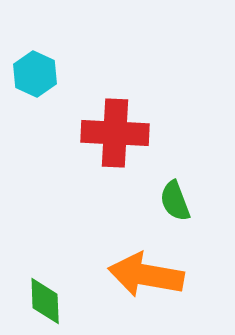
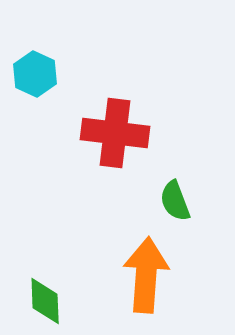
red cross: rotated 4 degrees clockwise
orange arrow: rotated 84 degrees clockwise
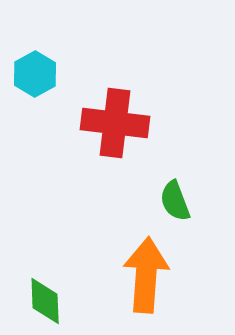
cyan hexagon: rotated 6 degrees clockwise
red cross: moved 10 px up
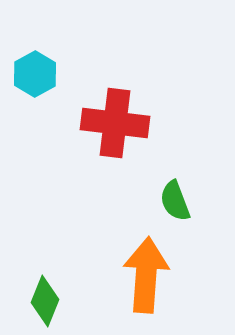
green diamond: rotated 24 degrees clockwise
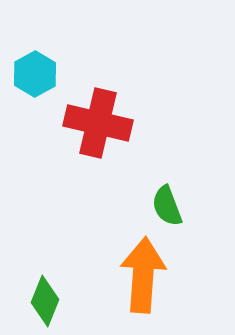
red cross: moved 17 px left; rotated 6 degrees clockwise
green semicircle: moved 8 px left, 5 px down
orange arrow: moved 3 px left
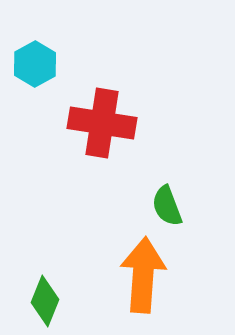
cyan hexagon: moved 10 px up
red cross: moved 4 px right; rotated 4 degrees counterclockwise
